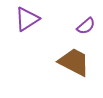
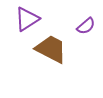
brown trapezoid: moved 23 px left, 13 px up
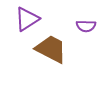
purple semicircle: rotated 42 degrees clockwise
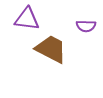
purple triangle: rotated 40 degrees clockwise
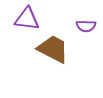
brown trapezoid: moved 2 px right
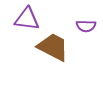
brown trapezoid: moved 2 px up
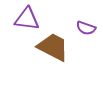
purple semicircle: moved 2 px down; rotated 18 degrees clockwise
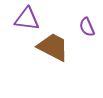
purple semicircle: moved 1 px right, 1 px up; rotated 48 degrees clockwise
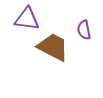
purple semicircle: moved 3 px left, 3 px down; rotated 12 degrees clockwise
